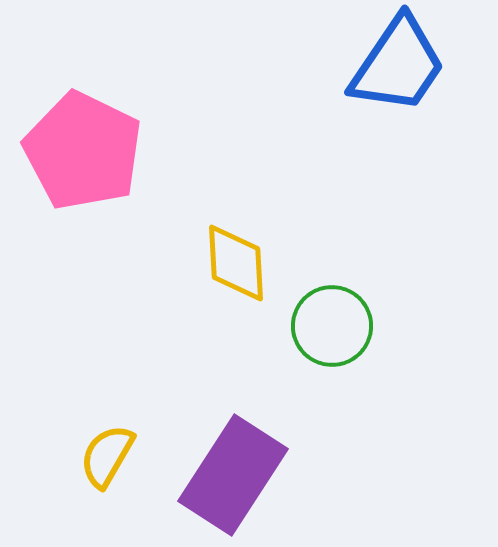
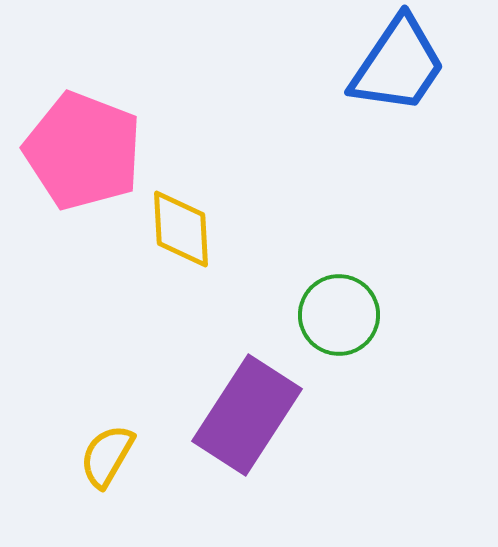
pink pentagon: rotated 5 degrees counterclockwise
yellow diamond: moved 55 px left, 34 px up
green circle: moved 7 px right, 11 px up
purple rectangle: moved 14 px right, 60 px up
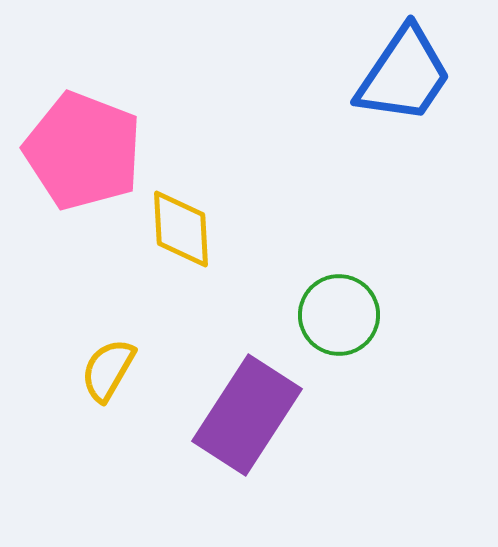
blue trapezoid: moved 6 px right, 10 px down
yellow semicircle: moved 1 px right, 86 px up
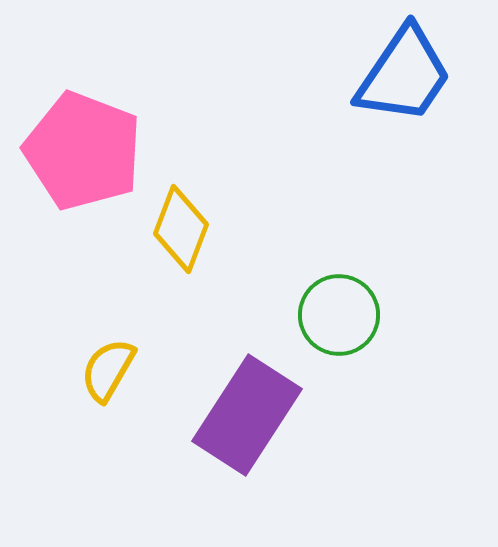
yellow diamond: rotated 24 degrees clockwise
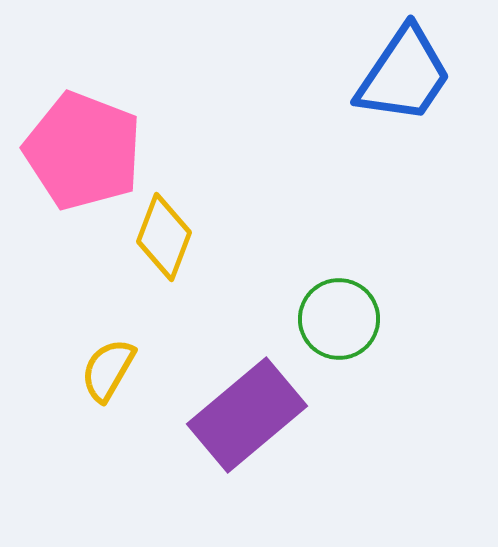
yellow diamond: moved 17 px left, 8 px down
green circle: moved 4 px down
purple rectangle: rotated 17 degrees clockwise
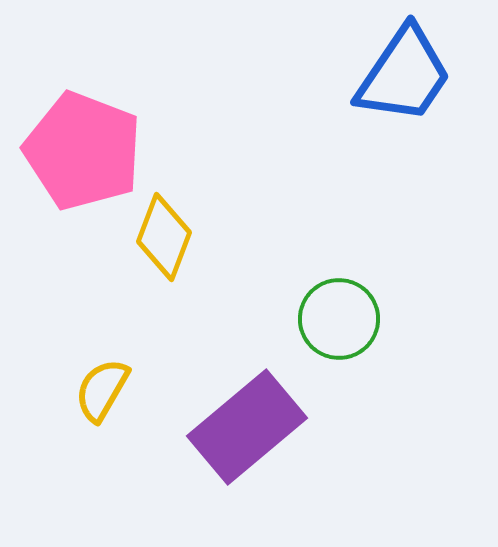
yellow semicircle: moved 6 px left, 20 px down
purple rectangle: moved 12 px down
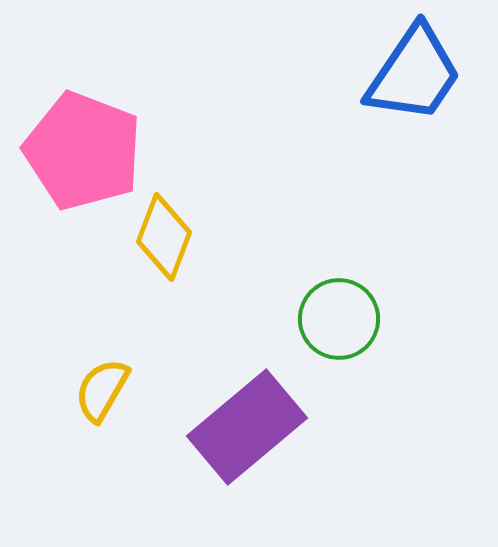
blue trapezoid: moved 10 px right, 1 px up
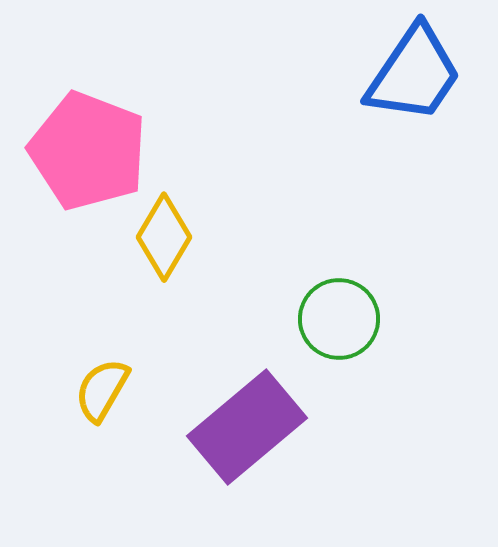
pink pentagon: moved 5 px right
yellow diamond: rotated 10 degrees clockwise
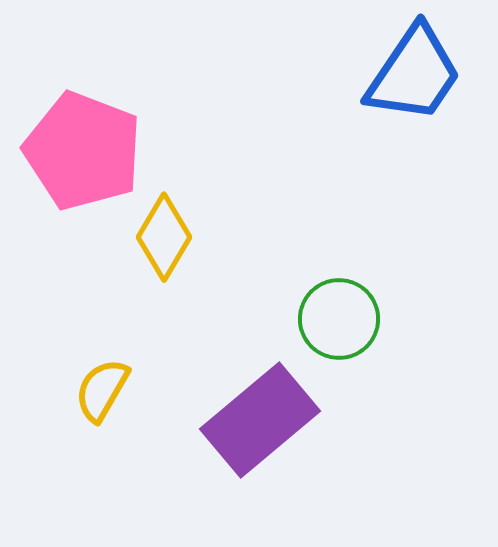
pink pentagon: moved 5 px left
purple rectangle: moved 13 px right, 7 px up
